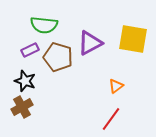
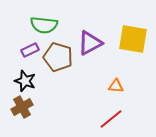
orange triangle: rotated 42 degrees clockwise
red line: rotated 15 degrees clockwise
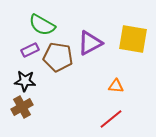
green semicircle: moved 2 px left; rotated 24 degrees clockwise
brown pentagon: rotated 8 degrees counterclockwise
black star: rotated 15 degrees counterclockwise
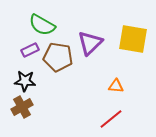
purple triangle: rotated 16 degrees counterclockwise
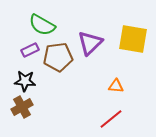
brown pentagon: rotated 16 degrees counterclockwise
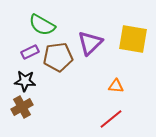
purple rectangle: moved 2 px down
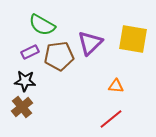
brown pentagon: moved 1 px right, 1 px up
brown cross: rotated 10 degrees counterclockwise
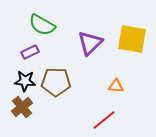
yellow square: moved 1 px left
brown pentagon: moved 3 px left, 26 px down; rotated 8 degrees clockwise
red line: moved 7 px left, 1 px down
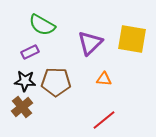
orange triangle: moved 12 px left, 7 px up
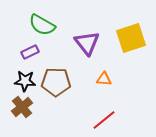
yellow square: moved 1 px left, 1 px up; rotated 28 degrees counterclockwise
purple triangle: moved 3 px left; rotated 24 degrees counterclockwise
